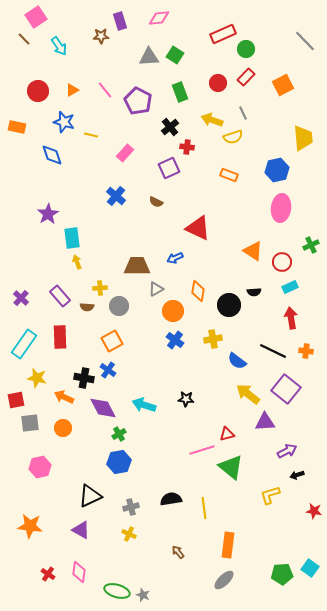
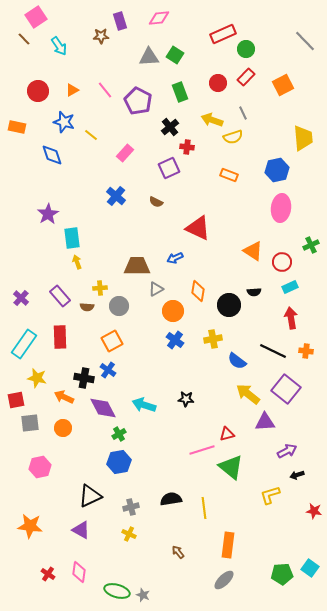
yellow line at (91, 135): rotated 24 degrees clockwise
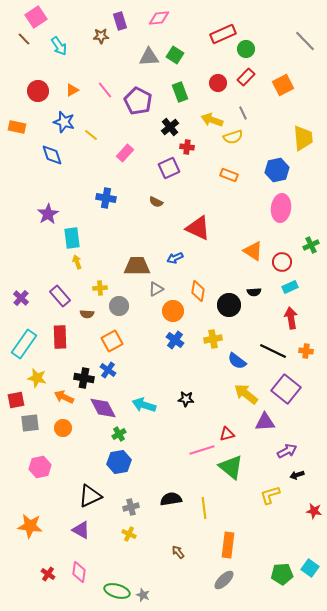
blue cross at (116, 196): moved 10 px left, 2 px down; rotated 30 degrees counterclockwise
brown semicircle at (87, 307): moved 7 px down
yellow arrow at (248, 394): moved 2 px left
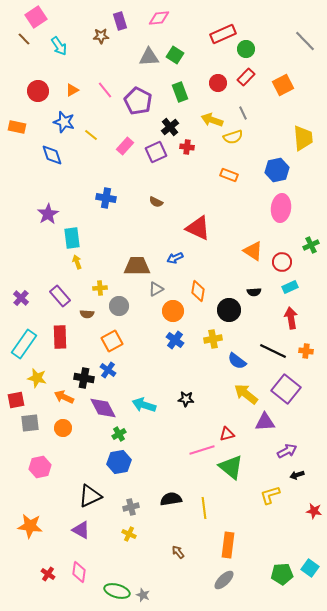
pink rectangle at (125, 153): moved 7 px up
purple square at (169, 168): moved 13 px left, 16 px up
black circle at (229, 305): moved 5 px down
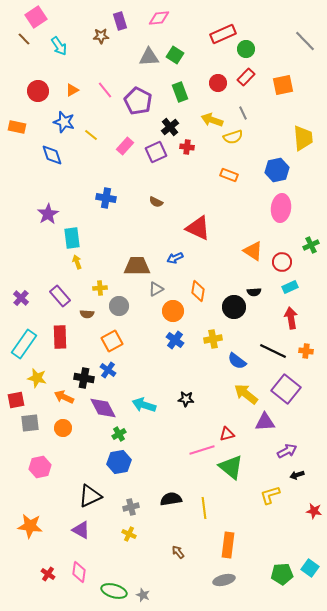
orange square at (283, 85): rotated 15 degrees clockwise
black circle at (229, 310): moved 5 px right, 3 px up
gray ellipse at (224, 580): rotated 30 degrees clockwise
green ellipse at (117, 591): moved 3 px left
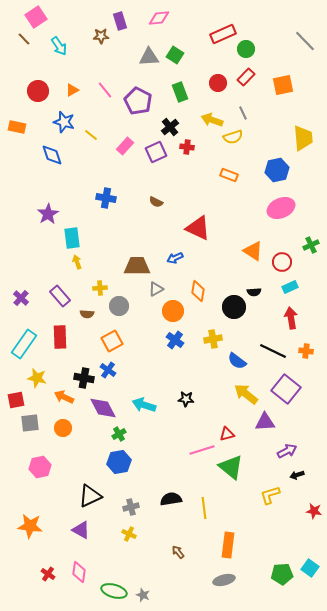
pink ellipse at (281, 208): rotated 60 degrees clockwise
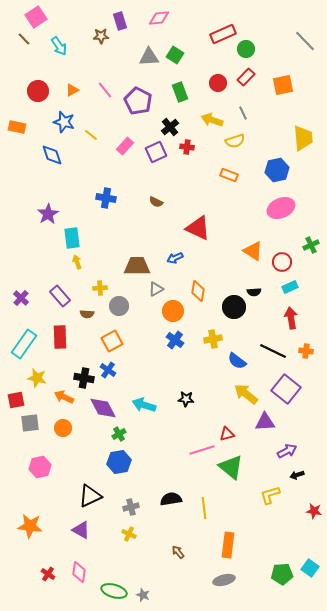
yellow semicircle at (233, 137): moved 2 px right, 4 px down
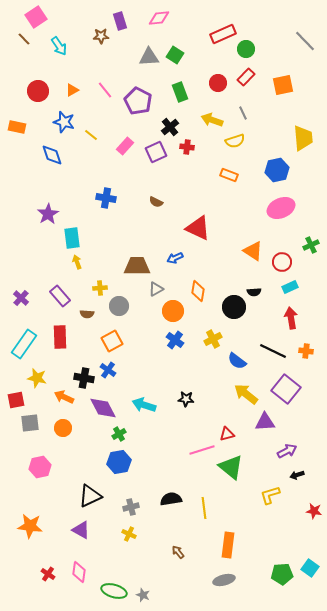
yellow cross at (213, 339): rotated 18 degrees counterclockwise
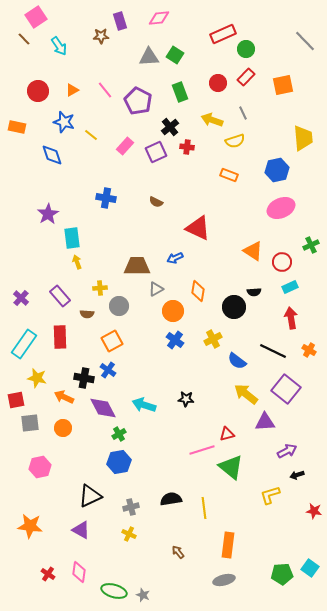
orange cross at (306, 351): moved 3 px right, 1 px up; rotated 24 degrees clockwise
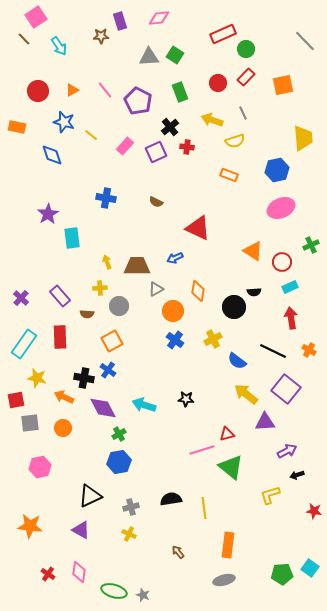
yellow arrow at (77, 262): moved 30 px right
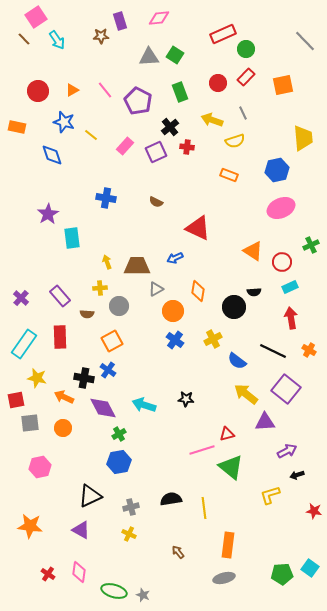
cyan arrow at (59, 46): moved 2 px left, 6 px up
gray ellipse at (224, 580): moved 2 px up
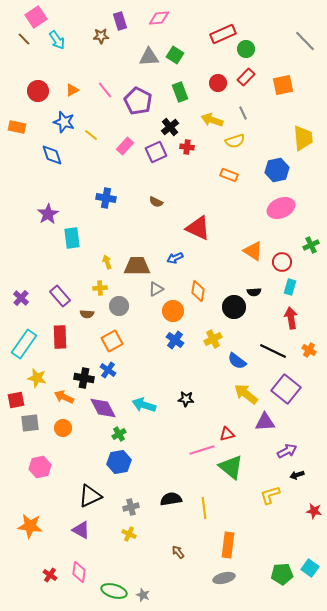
cyan rectangle at (290, 287): rotated 49 degrees counterclockwise
red cross at (48, 574): moved 2 px right, 1 px down
